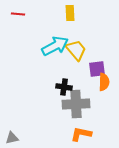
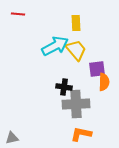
yellow rectangle: moved 6 px right, 10 px down
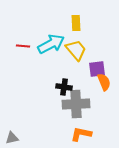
red line: moved 5 px right, 32 px down
cyan arrow: moved 4 px left, 2 px up
orange semicircle: rotated 24 degrees counterclockwise
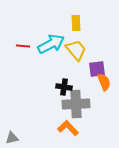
orange L-shape: moved 13 px left, 6 px up; rotated 35 degrees clockwise
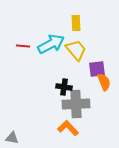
gray triangle: rotated 24 degrees clockwise
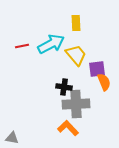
red line: moved 1 px left; rotated 16 degrees counterclockwise
yellow trapezoid: moved 5 px down
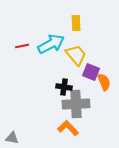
purple square: moved 6 px left, 3 px down; rotated 30 degrees clockwise
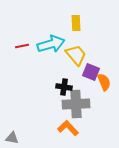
cyan arrow: rotated 12 degrees clockwise
